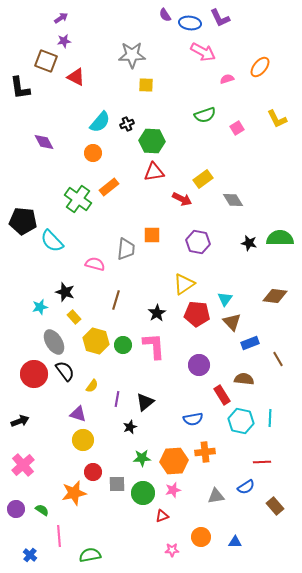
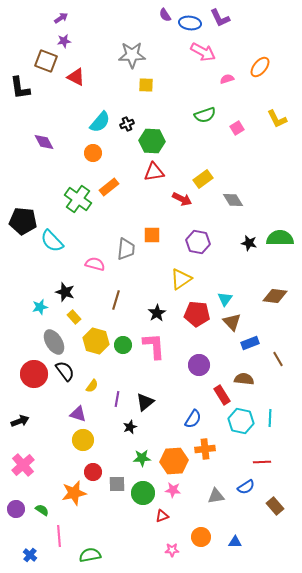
yellow triangle at (184, 284): moved 3 px left, 5 px up
blue semicircle at (193, 419): rotated 48 degrees counterclockwise
orange cross at (205, 452): moved 3 px up
pink star at (173, 490): rotated 21 degrees clockwise
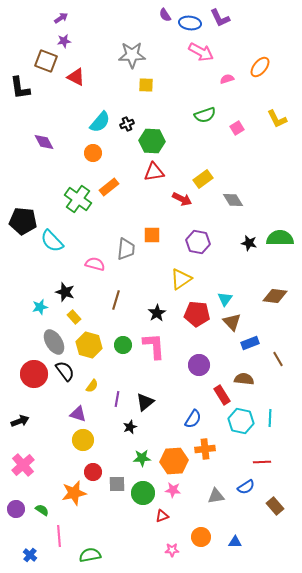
pink arrow at (203, 52): moved 2 px left
yellow hexagon at (96, 341): moved 7 px left, 4 px down
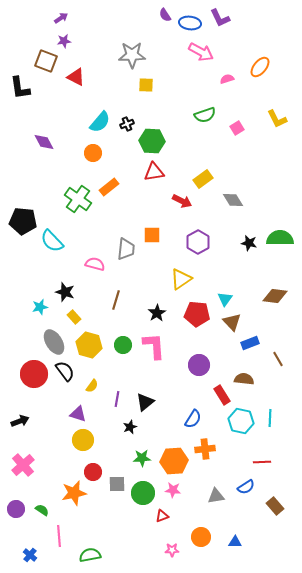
red arrow at (182, 199): moved 2 px down
purple hexagon at (198, 242): rotated 20 degrees clockwise
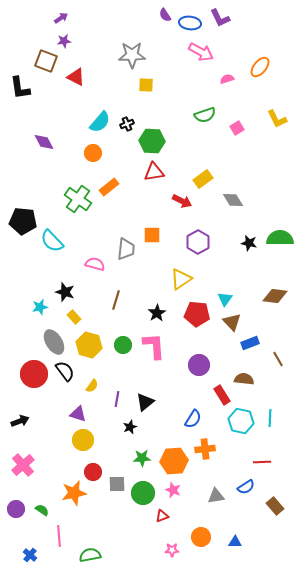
pink star at (173, 490): rotated 14 degrees clockwise
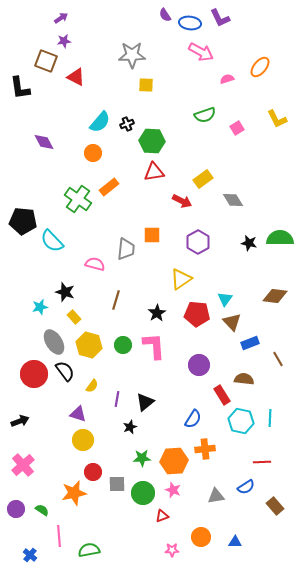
green semicircle at (90, 555): moved 1 px left, 5 px up
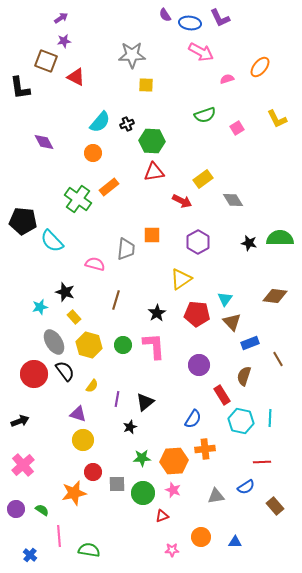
brown semicircle at (244, 379): moved 3 px up; rotated 78 degrees counterclockwise
green semicircle at (89, 550): rotated 20 degrees clockwise
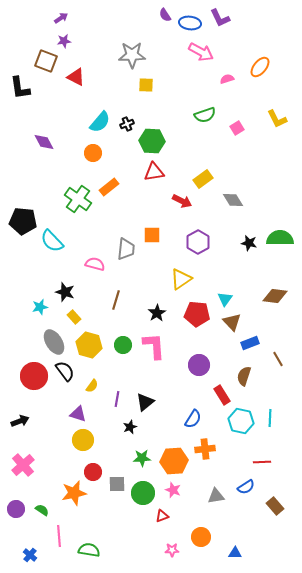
red circle at (34, 374): moved 2 px down
blue triangle at (235, 542): moved 11 px down
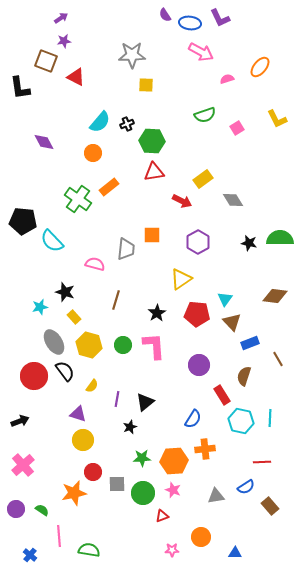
brown rectangle at (275, 506): moved 5 px left
